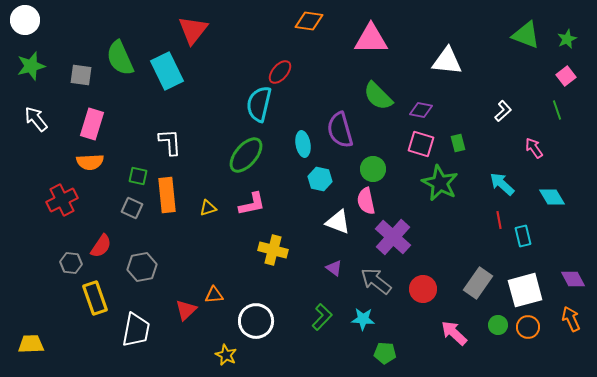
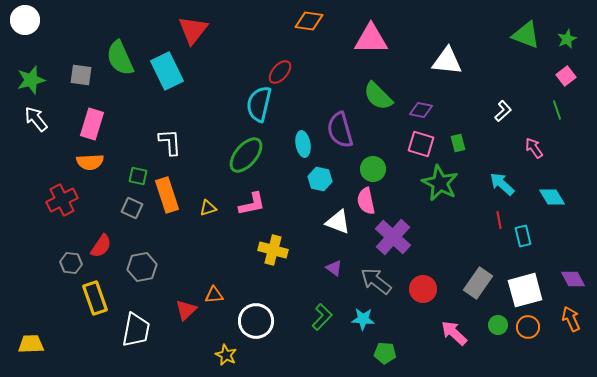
green star at (31, 66): moved 14 px down
orange rectangle at (167, 195): rotated 12 degrees counterclockwise
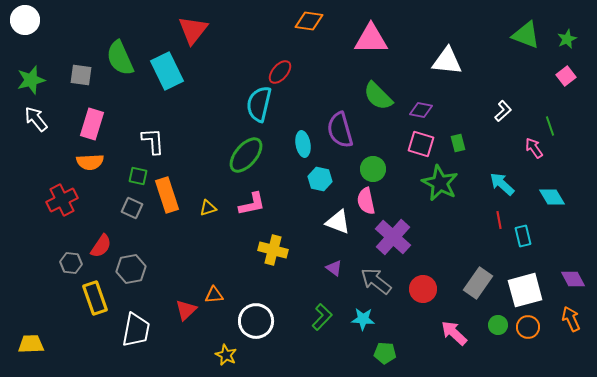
green line at (557, 110): moved 7 px left, 16 px down
white L-shape at (170, 142): moved 17 px left, 1 px up
gray hexagon at (142, 267): moved 11 px left, 2 px down
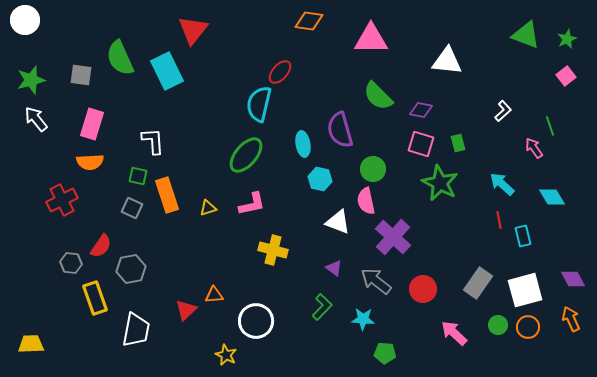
green L-shape at (322, 317): moved 10 px up
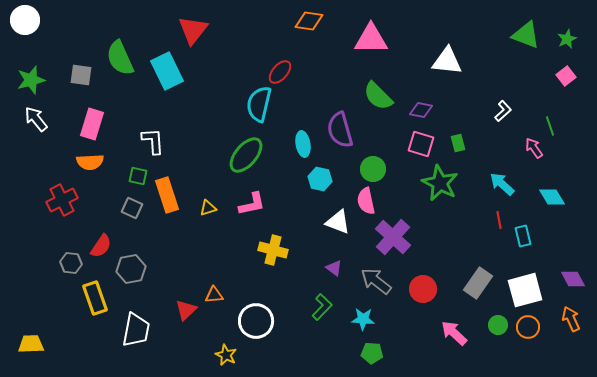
green pentagon at (385, 353): moved 13 px left
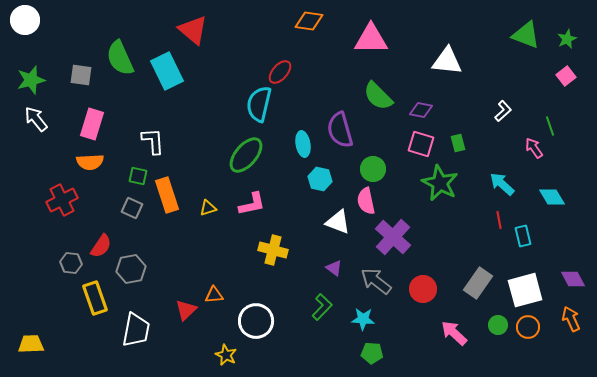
red triangle at (193, 30): rotated 28 degrees counterclockwise
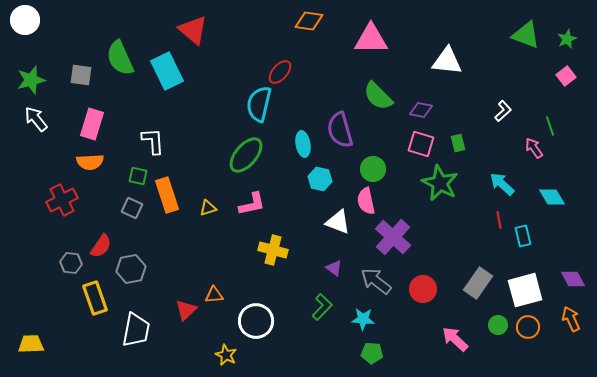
pink arrow at (454, 333): moved 1 px right, 6 px down
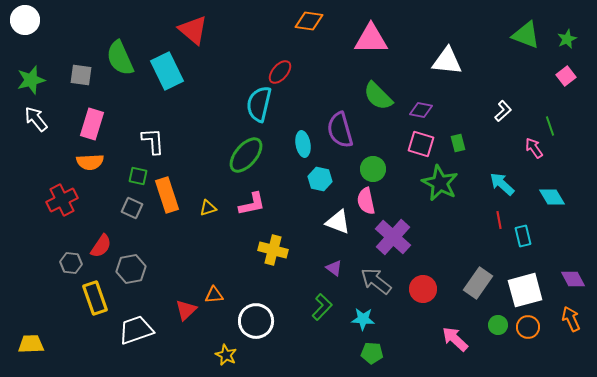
white trapezoid at (136, 330): rotated 120 degrees counterclockwise
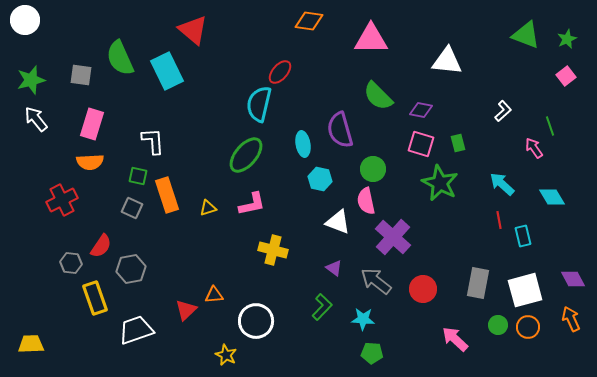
gray rectangle at (478, 283): rotated 24 degrees counterclockwise
